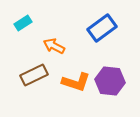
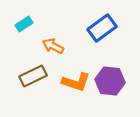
cyan rectangle: moved 1 px right, 1 px down
orange arrow: moved 1 px left
brown rectangle: moved 1 px left, 1 px down
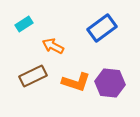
purple hexagon: moved 2 px down
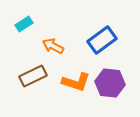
blue rectangle: moved 12 px down
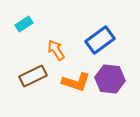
blue rectangle: moved 2 px left
orange arrow: moved 3 px right, 4 px down; rotated 30 degrees clockwise
purple hexagon: moved 4 px up
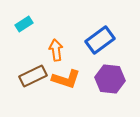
orange arrow: rotated 25 degrees clockwise
orange L-shape: moved 10 px left, 3 px up
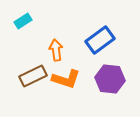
cyan rectangle: moved 1 px left, 3 px up
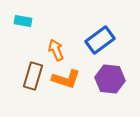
cyan rectangle: rotated 42 degrees clockwise
orange arrow: rotated 15 degrees counterclockwise
brown rectangle: rotated 48 degrees counterclockwise
